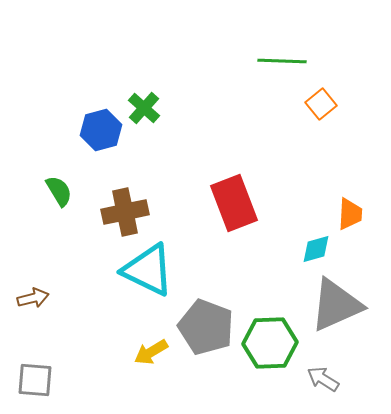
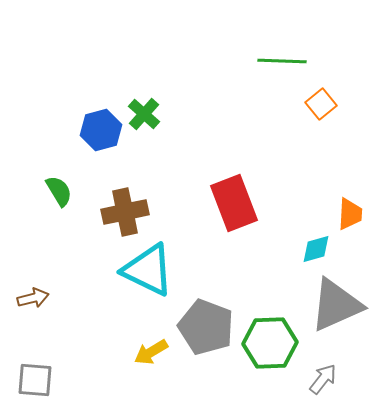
green cross: moved 6 px down
gray arrow: rotated 96 degrees clockwise
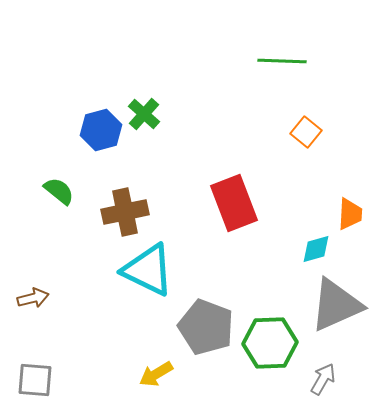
orange square: moved 15 px left, 28 px down; rotated 12 degrees counterclockwise
green semicircle: rotated 20 degrees counterclockwise
yellow arrow: moved 5 px right, 22 px down
gray arrow: rotated 8 degrees counterclockwise
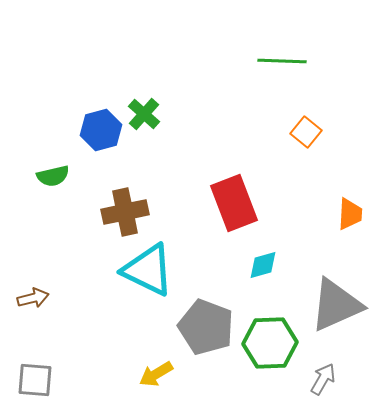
green semicircle: moved 6 px left, 15 px up; rotated 128 degrees clockwise
cyan diamond: moved 53 px left, 16 px down
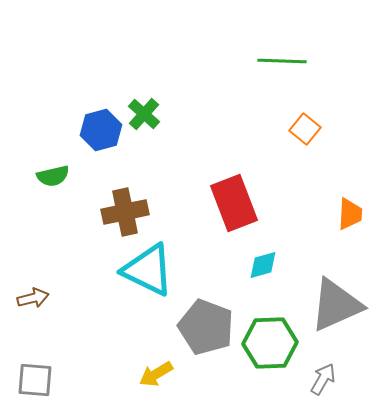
orange square: moved 1 px left, 3 px up
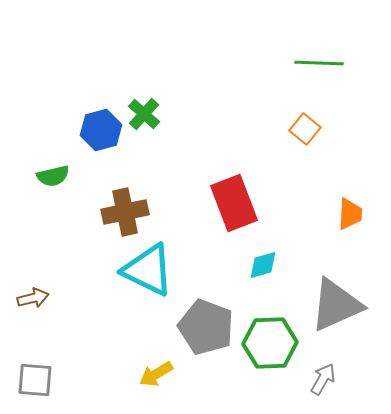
green line: moved 37 px right, 2 px down
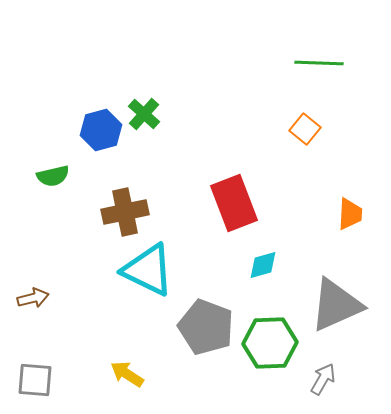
yellow arrow: moved 29 px left; rotated 64 degrees clockwise
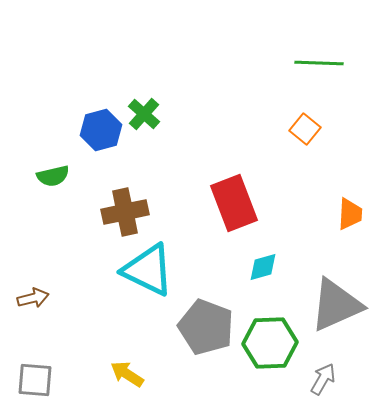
cyan diamond: moved 2 px down
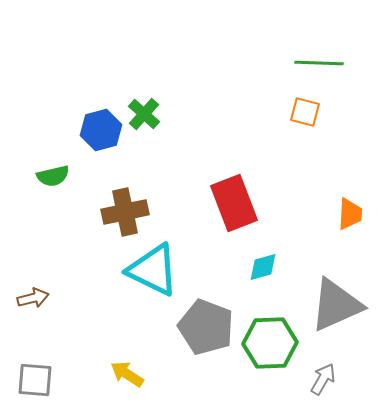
orange square: moved 17 px up; rotated 24 degrees counterclockwise
cyan triangle: moved 5 px right
